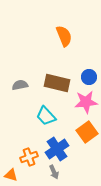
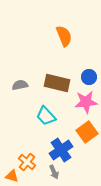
blue cross: moved 4 px right, 1 px down
orange cross: moved 2 px left, 5 px down; rotated 30 degrees counterclockwise
orange triangle: moved 1 px right, 1 px down
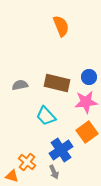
orange semicircle: moved 3 px left, 10 px up
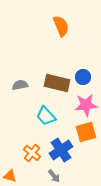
blue circle: moved 6 px left
pink star: moved 3 px down
orange square: moved 1 px left; rotated 20 degrees clockwise
orange cross: moved 5 px right, 9 px up
gray arrow: moved 4 px down; rotated 16 degrees counterclockwise
orange triangle: moved 2 px left
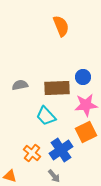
brown rectangle: moved 5 px down; rotated 15 degrees counterclockwise
orange square: rotated 10 degrees counterclockwise
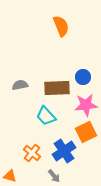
blue cross: moved 3 px right, 1 px down
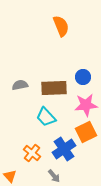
brown rectangle: moved 3 px left
cyan trapezoid: moved 1 px down
blue cross: moved 2 px up
orange triangle: rotated 32 degrees clockwise
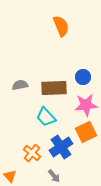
blue cross: moved 3 px left, 2 px up
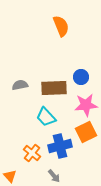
blue circle: moved 2 px left
blue cross: moved 1 px left, 1 px up; rotated 20 degrees clockwise
